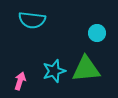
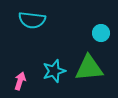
cyan circle: moved 4 px right
green triangle: moved 3 px right, 1 px up
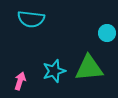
cyan semicircle: moved 1 px left, 1 px up
cyan circle: moved 6 px right
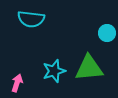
pink arrow: moved 3 px left, 2 px down
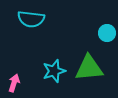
pink arrow: moved 3 px left
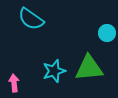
cyan semicircle: rotated 28 degrees clockwise
pink arrow: rotated 24 degrees counterclockwise
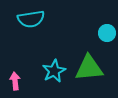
cyan semicircle: rotated 44 degrees counterclockwise
cyan star: rotated 10 degrees counterclockwise
pink arrow: moved 1 px right, 2 px up
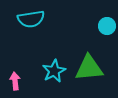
cyan circle: moved 7 px up
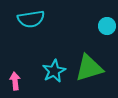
green triangle: rotated 12 degrees counterclockwise
